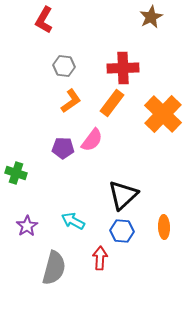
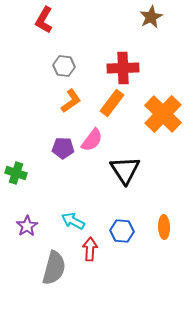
black triangle: moved 2 px right, 25 px up; rotated 20 degrees counterclockwise
red arrow: moved 10 px left, 9 px up
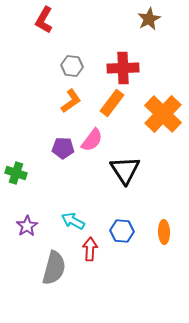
brown star: moved 2 px left, 2 px down
gray hexagon: moved 8 px right
orange ellipse: moved 5 px down
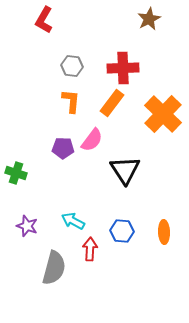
orange L-shape: rotated 50 degrees counterclockwise
purple star: rotated 20 degrees counterclockwise
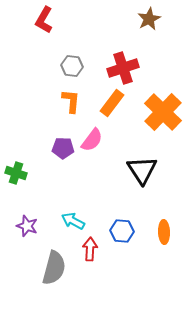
red cross: rotated 16 degrees counterclockwise
orange cross: moved 2 px up
black triangle: moved 17 px right
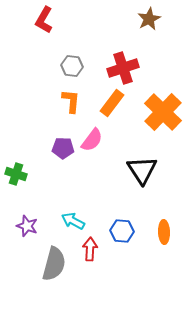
green cross: moved 1 px down
gray semicircle: moved 4 px up
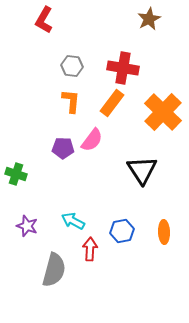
red cross: rotated 28 degrees clockwise
blue hexagon: rotated 15 degrees counterclockwise
gray semicircle: moved 6 px down
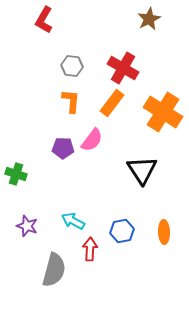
red cross: rotated 20 degrees clockwise
orange cross: rotated 12 degrees counterclockwise
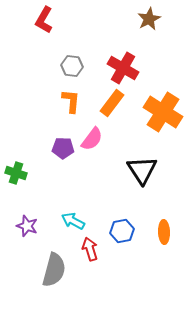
pink semicircle: moved 1 px up
green cross: moved 1 px up
red arrow: rotated 20 degrees counterclockwise
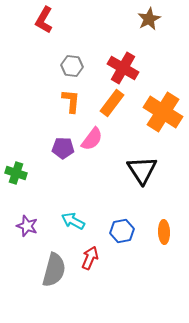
red arrow: moved 9 px down; rotated 40 degrees clockwise
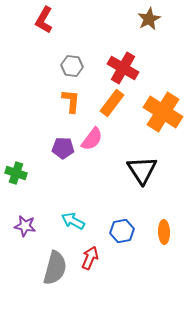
purple star: moved 2 px left; rotated 10 degrees counterclockwise
gray semicircle: moved 1 px right, 2 px up
